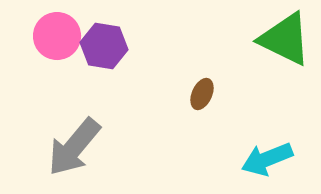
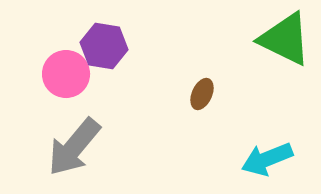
pink circle: moved 9 px right, 38 px down
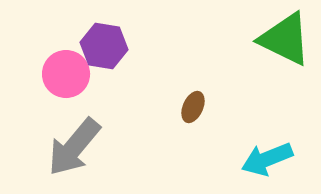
brown ellipse: moved 9 px left, 13 px down
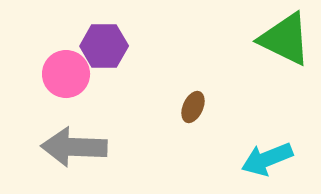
purple hexagon: rotated 9 degrees counterclockwise
gray arrow: rotated 52 degrees clockwise
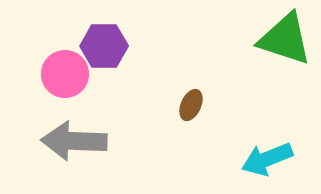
green triangle: rotated 8 degrees counterclockwise
pink circle: moved 1 px left
brown ellipse: moved 2 px left, 2 px up
gray arrow: moved 6 px up
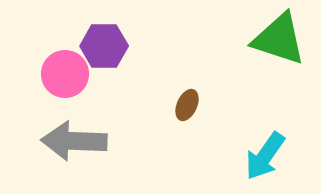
green triangle: moved 6 px left
brown ellipse: moved 4 px left
cyan arrow: moved 2 px left, 3 px up; rotated 33 degrees counterclockwise
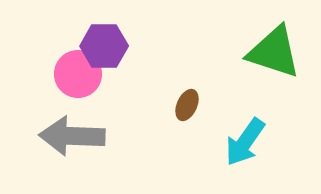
green triangle: moved 5 px left, 13 px down
pink circle: moved 13 px right
gray arrow: moved 2 px left, 5 px up
cyan arrow: moved 20 px left, 14 px up
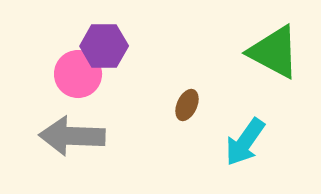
green triangle: rotated 10 degrees clockwise
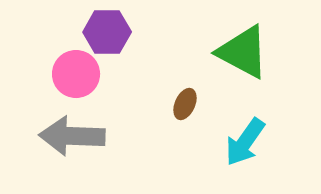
purple hexagon: moved 3 px right, 14 px up
green triangle: moved 31 px left
pink circle: moved 2 px left
brown ellipse: moved 2 px left, 1 px up
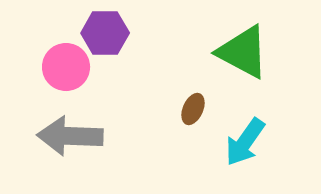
purple hexagon: moved 2 px left, 1 px down
pink circle: moved 10 px left, 7 px up
brown ellipse: moved 8 px right, 5 px down
gray arrow: moved 2 px left
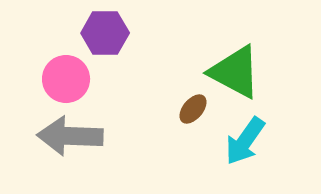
green triangle: moved 8 px left, 20 px down
pink circle: moved 12 px down
brown ellipse: rotated 16 degrees clockwise
cyan arrow: moved 1 px up
